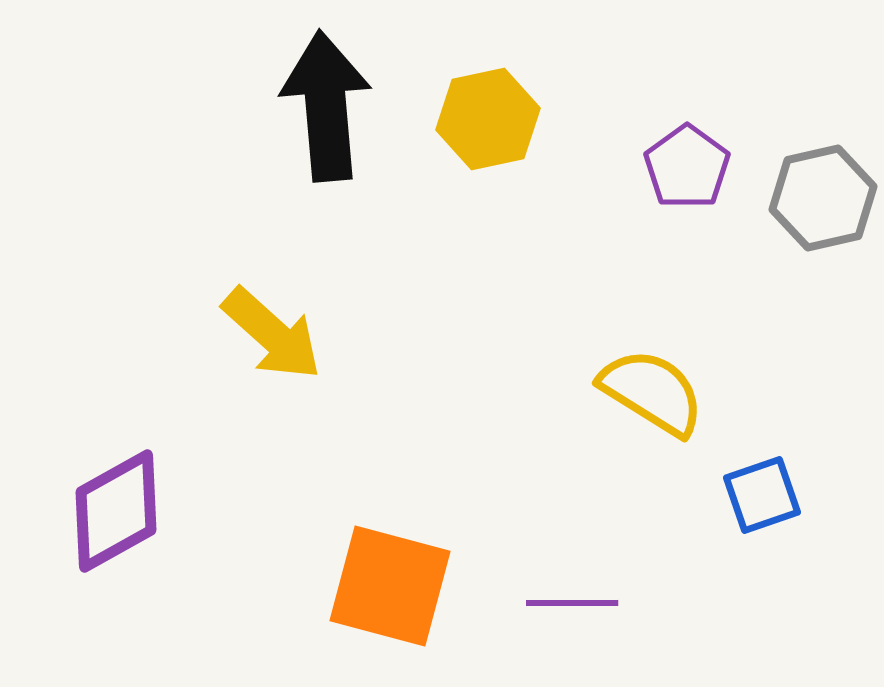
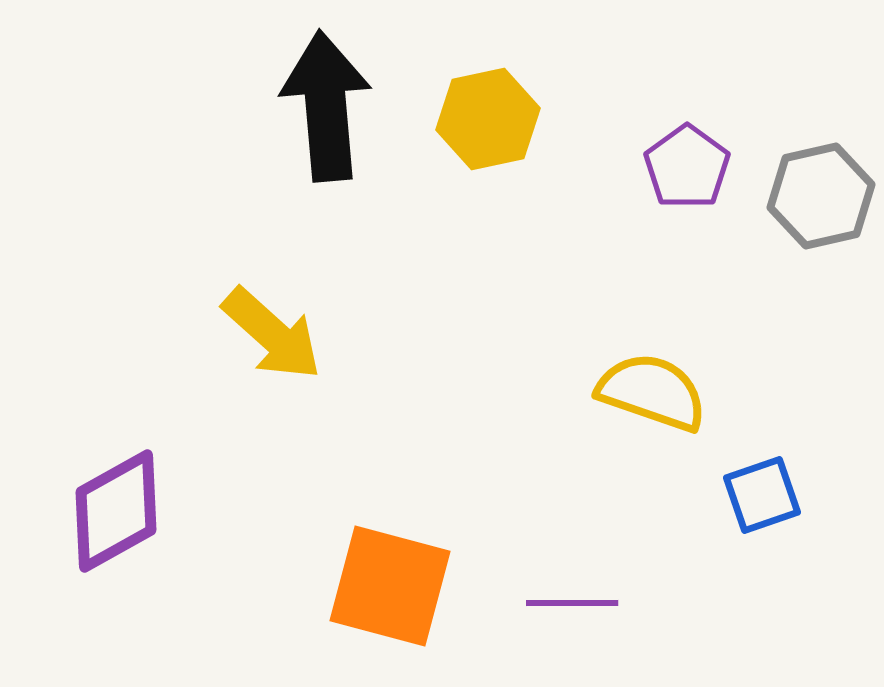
gray hexagon: moved 2 px left, 2 px up
yellow semicircle: rotated 13 degrees counterclockwise
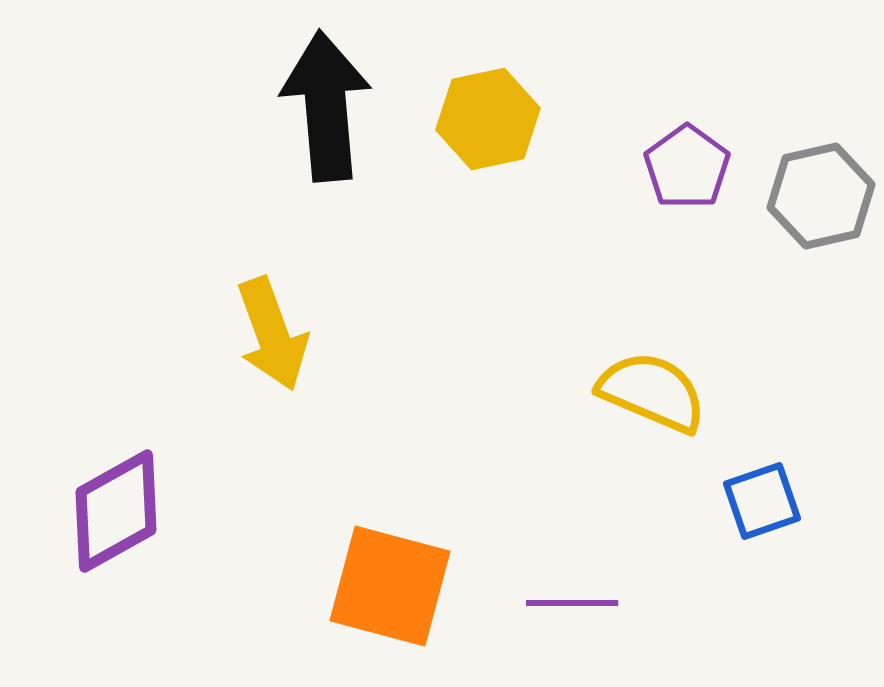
yellow arrow: rotated 28 degrees clockwise
yellow semicircle: rotated 4 degrees clockwise
blue square: moved 6 px down
